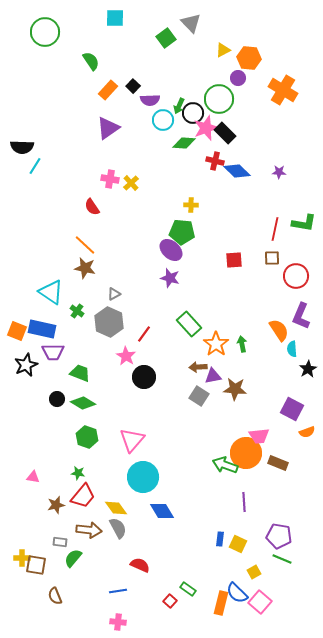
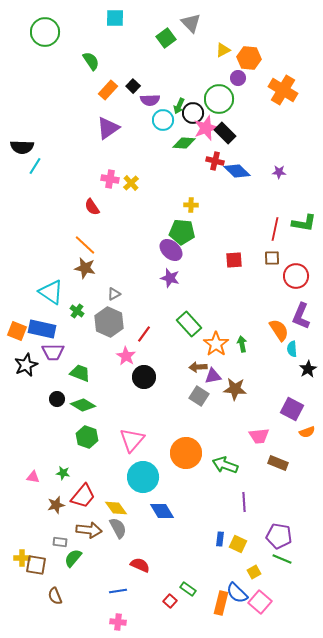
green diamond at (83, 403): moved 2 px down
orange circle at (246, 453): moved 60 px left
green star at (78, 473): moved 15 px left
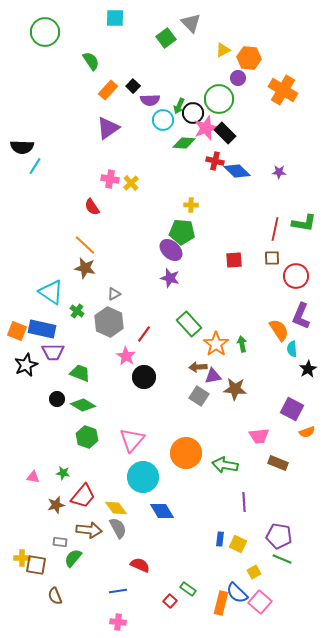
green arrow at (225, 465): rotated 10 degrees counterclockwise
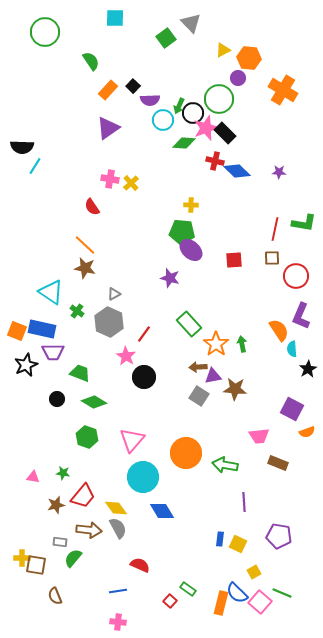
purple ellipse at (171, 250): moved 20 px right
green diamond at (83, 405): moved 11 px right, 3 px up
green line at (282, 559): moved 34 px down
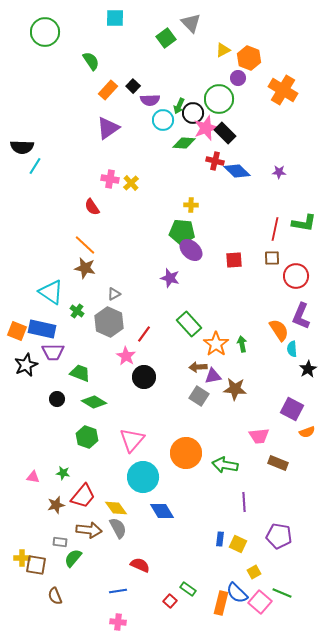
orange hexagon at (249, 58): rotated 15 degrees clockwise
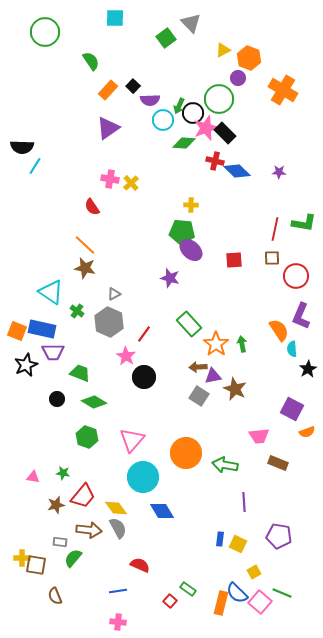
brown star at (235, 389): rotated 20 degrees clockwise
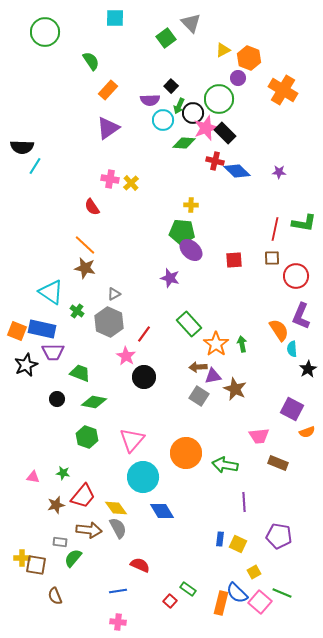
black square at (133, 86): moved 38 px right
green diamond at (94, 402): rotated 20 degrees counterclockwise
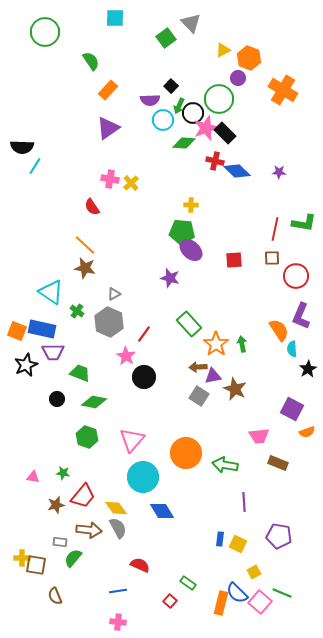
green rectangle at (188, 589): moved 6 px up
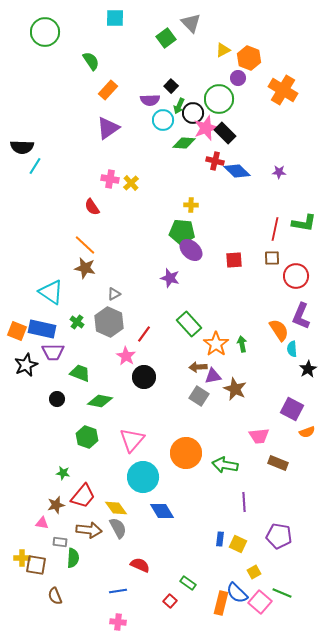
green cross at (77, 311): moved 11 px down
green diamond at (94, 402): moved 6 px right, 1 px up
pink triangle at (33, 477): moved 9 px right, 46 px down
green semicircle at (73, 558): rotated 144 degrees clockwise
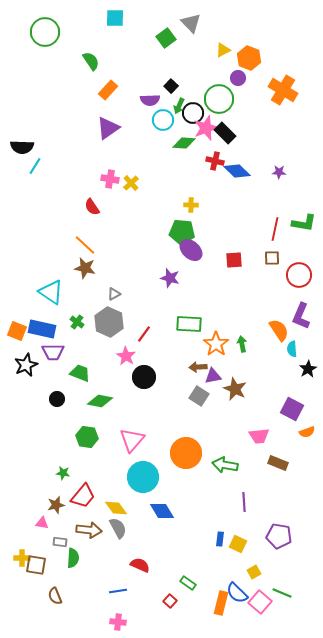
red circle at (296, 276): moved 3 px right, 1 px up
green rectangle at (189, 324): rotated 45 degrees counterclockwise
green hexagon at (87, 437): rotated 10 degrees counterclockwise
